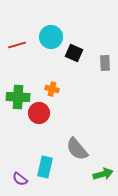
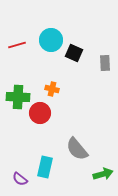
cyan circle: moved 3 px down
red circle: moved 1 px right
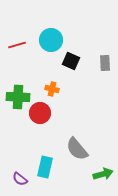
black square: moved 3 px left, 8 px down
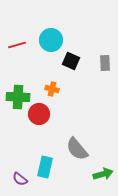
red circle: moved 1 px left, 1 px down
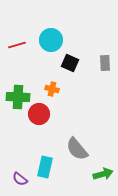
black square: moved 1 px left, 2 px down
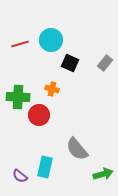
red line: moved 3 px right, 1 px up
gray rectangle: rotated 42 degrees clockwise
red circle: moved 1 px down
purple semicircle: moved 3 px up
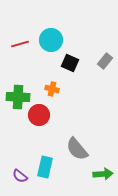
gray rectangle: moved 2 px up
green arrow: rotated 12 degrees clockwise
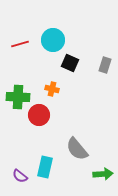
cyan circle: moved 2 px right
gray rectangle: moved 4 px down; rotated 21 degrees counterclockwise
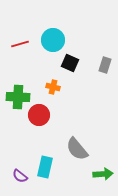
orange cross: moved 1 px right, 2 px up
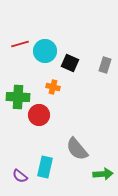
cyan circle: moved 8 px left, 11 px down
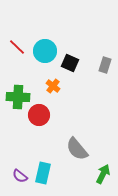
red line: moved 3 px left, 3 px down; rotated 60 degrees clockwise
orange cross: moved 1 px up; rotated 24 degrees clockwise
cyan rectangle: moved 2 px left, 6 px down
green arrow: rotated 60 degrees counterclockwise
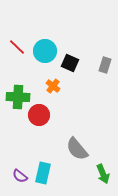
green arrow: rotated 132 degrees clockwise
